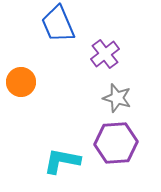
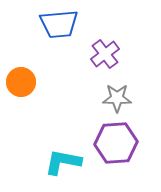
blue trapezoid: moved 1 px right; rotated 72 degrees counterclockwise
gray star: rotated 16 degrees counterclockwise
cyan L-shape: moved 1 px right, 1 px down
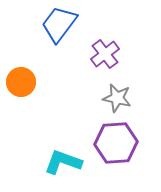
blue trapezoid: rotated 132 degrees clockwise
gray star: rotated 12 degrees clockwise
cyan L-shape: rotated 9 degrees clockwise
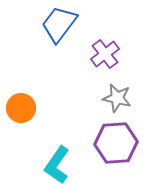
orange circle: moved 26 px down
cyan L-shape: moved 6 px left, 3 px down; rotated 75 degrees counterclockwise
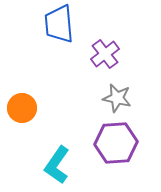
blue trapezoid: rotated 42 degrees counterclockwise
orange circle: moved 1 px right
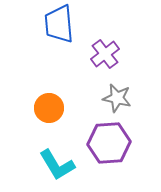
orange circle: moved 27 px right
purple hexagon: moved 7 px left
cyan L-shape: rotated 66 degrees counterclockwise
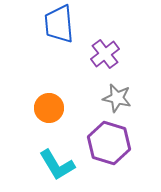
purple hexagon: rotated 21 degrees clockwise
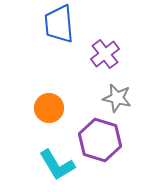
purple hexagon: moved 9 px left, 3 px up
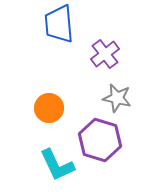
cyan L-shape: rotated 6 degrees clockwise
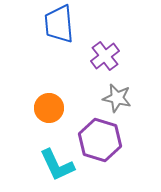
purple cross: moved 2 px down
